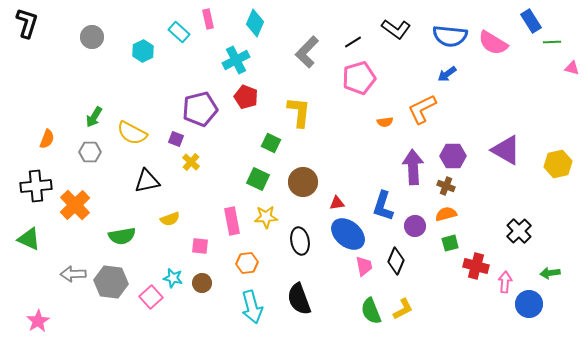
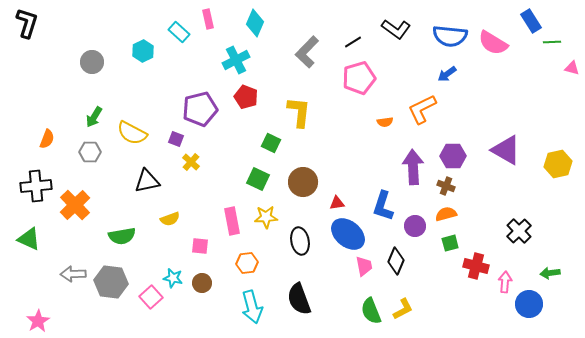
gray circle at (92, 37): moved 25 px down
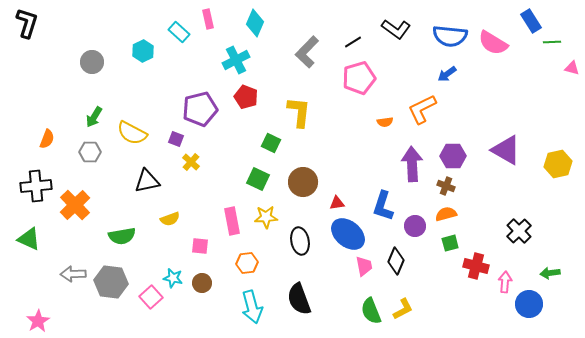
purple arrow at (413, 167): moved 1 px left, 3 px up
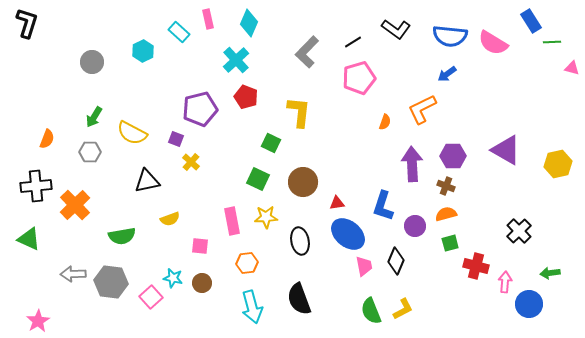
cyan diamond at (255, 23): moved 6 px left
cyan cross at (236, 60): rotated 16 degrees counterclockwise
orange semicircle at (385, 122): rotated 63 degrees counterclockwise
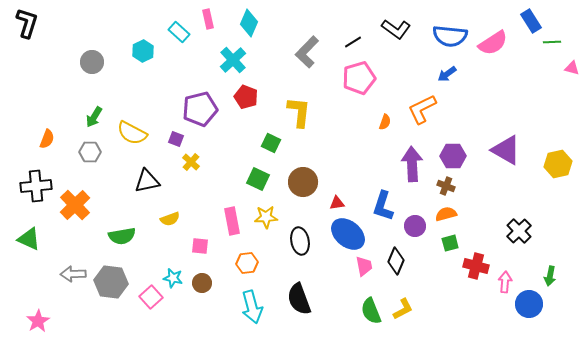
pink semicircle at (493, 43): rotated 64 degrees counterclockwise
cyan cross at (236, 60): moved 3 px left
green arrow at (550, 273): moved 3 px down; rotated 72 degrees counterclockwise
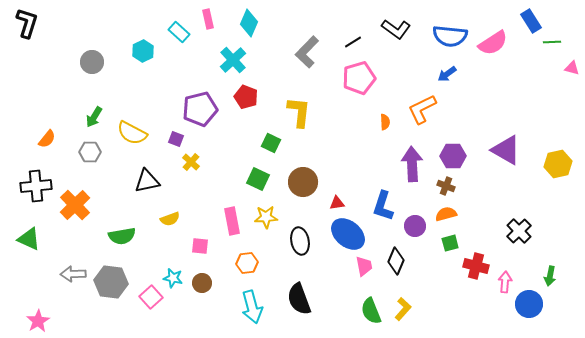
orange semicircle at (385, 122): rotated 21 degrees counterclockwise
orange semicircle at (47, 139): rotated 18 degrees clockwise
yellow L-shape at (403, 309): rotated 20 degrees counterclockwise
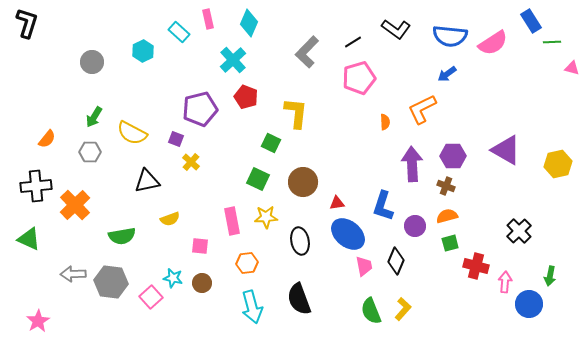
yellow L-shape at (299, 112): moved 3 px left, 1 px down
orange semicircle at (446, 214): moved 1 px right, 2 px down
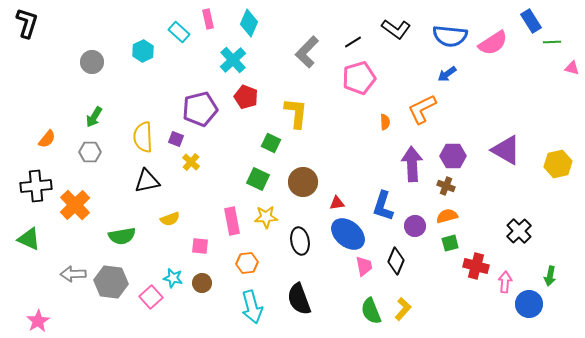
yellow semicircle at (132, 133): moved 11 px right, 4 px down; rotated 60 degrees clockwise
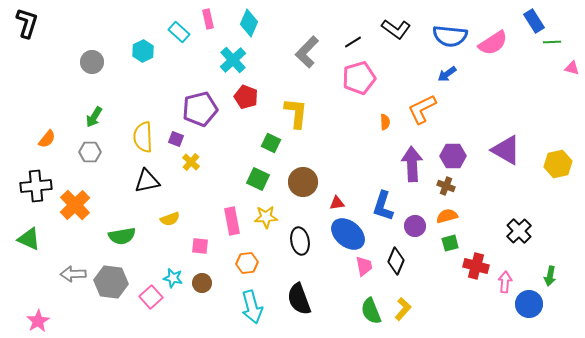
blue rectangle at (531, 21): moved 3 px right
